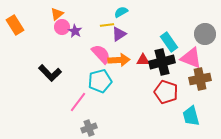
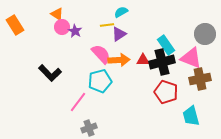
orange triangle: rotated 48 degrees counterclockwise
cyan rectangle: moved 3 px left, 3 px down
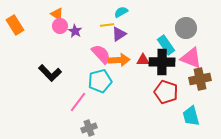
pink circle: moved 2 px left, 1 px up
gray circle: moved 19 px left, 6 px up
black cross: rotated 15 degrees clockwise
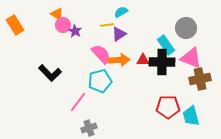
pink circle: moved 3 px right, 1 px up
red pentagon: moved 2 px right, 15 px down; rotated 20 degrees counterclockwise
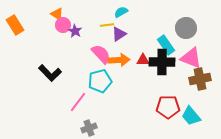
cyan trapezoid: rotated 25 degrees counterclockwise
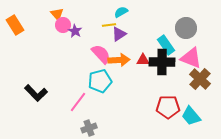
orange triangle: rotated 16 degrees clockwise
yellow line: moved 2 px right
black L-shape: moved 14 px left, 20 px down
brown cross: rotated 35 degrees counterclockwise
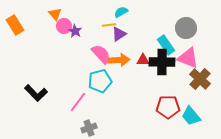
orange triangle: moved 2 px left
pink circle: moved 1 px right, 1 px down
pink triangle: moved 3 px left
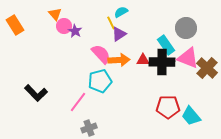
yellow line: moved 2 px right, 2 px up; rotated 72 degrees clockwise
brown cross: moved 7 px right, 11 px up
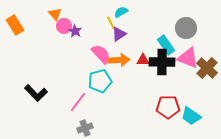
cyan trapezoid: rotated 15 degrees counterclockwise
gray cross: moved 4 px left
